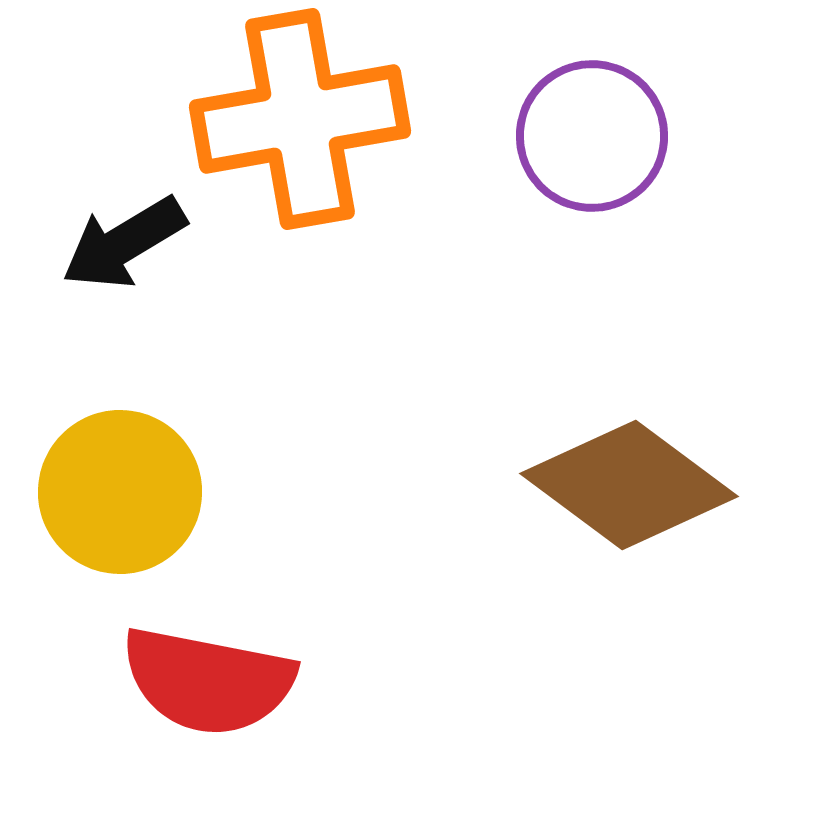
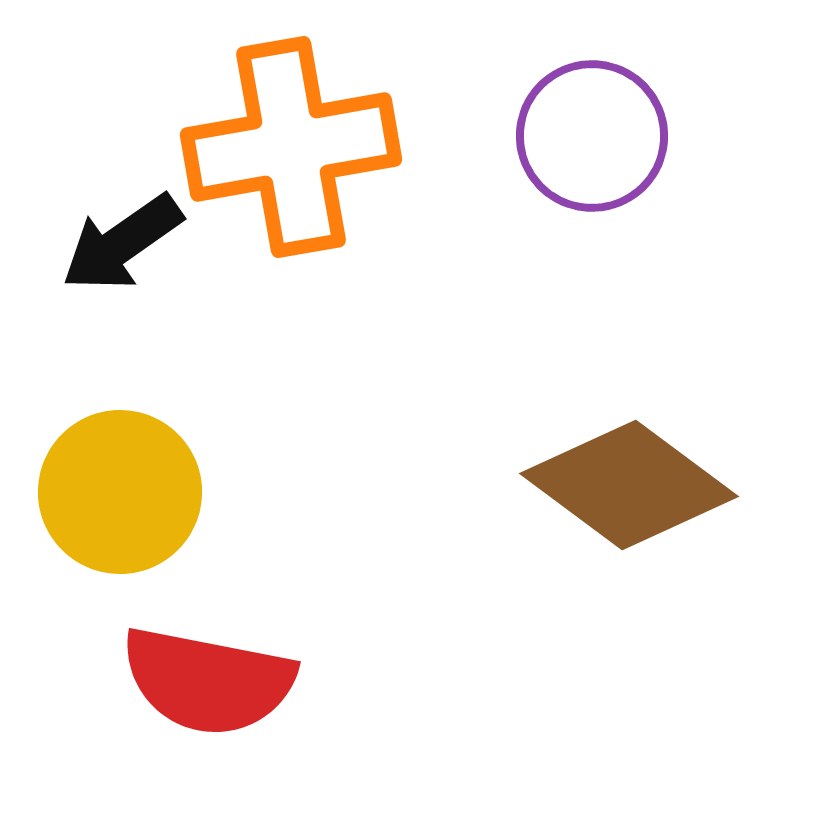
orange cross: moved 9 px left, 28 px down
black arrow: moved 2 px left; rotated 4 degrees counterclockwise
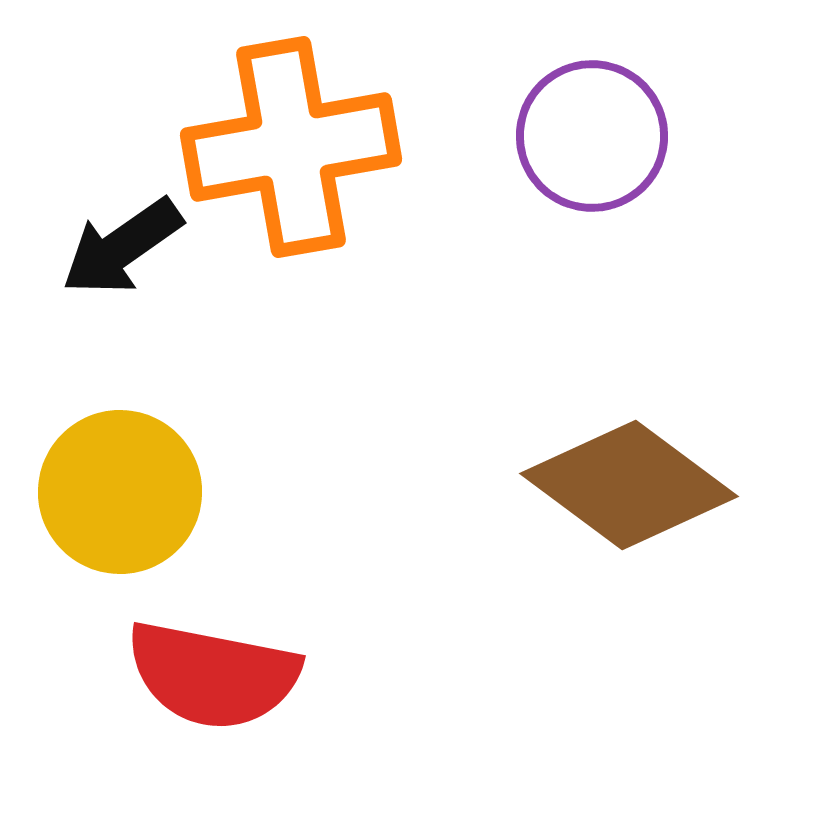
black arrow: moved 4 px down
red semicircle: moved 5 px right, 6 px up
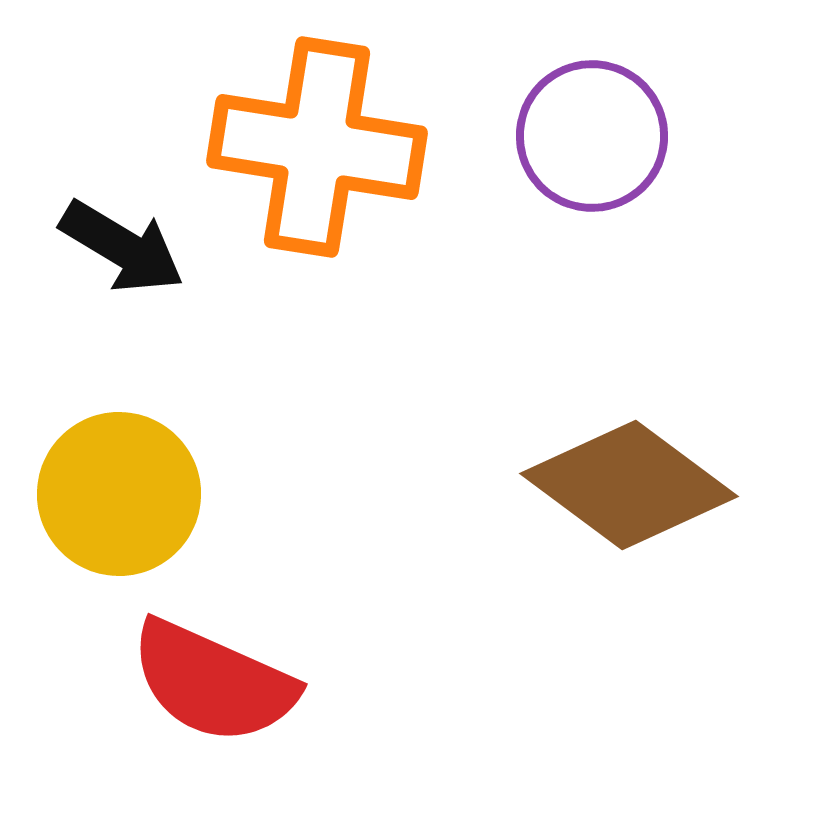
orange cross: moved 26 px right; rotated 19 degrees clockwise
black arrow: rotated 114 degrees counterclockwise
yellow circle: moved 1 px left, 2 px down
red semicircle: moved 7 px down; rotated 13 degrees clockwise
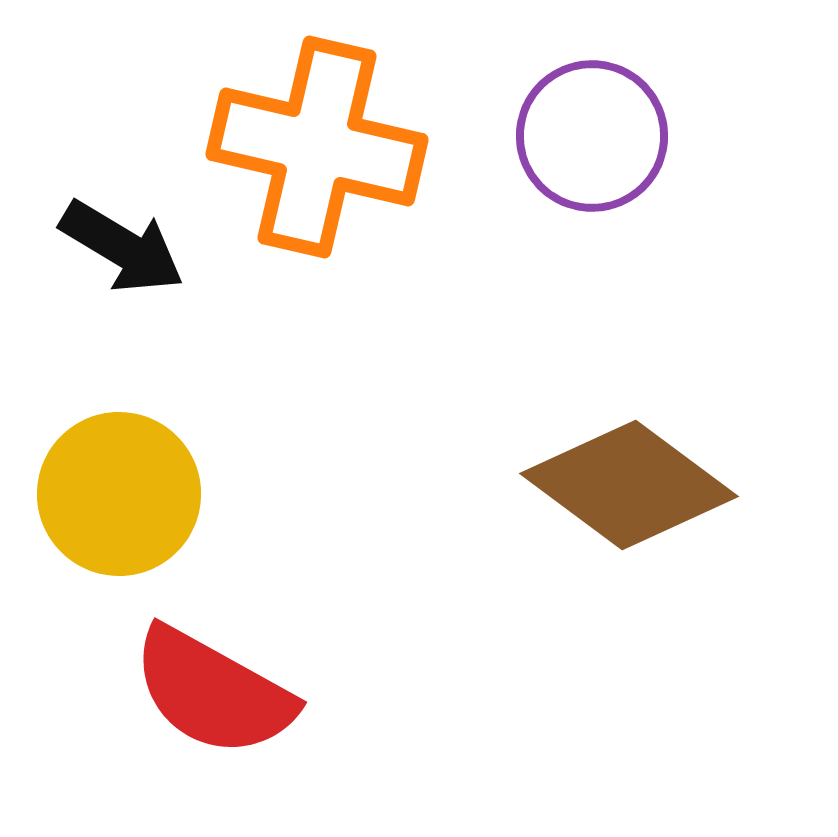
orange cross: rotated 4 degrees clockwise
red semicircle: moved 10 px down; rotated 5 degrees clockwise
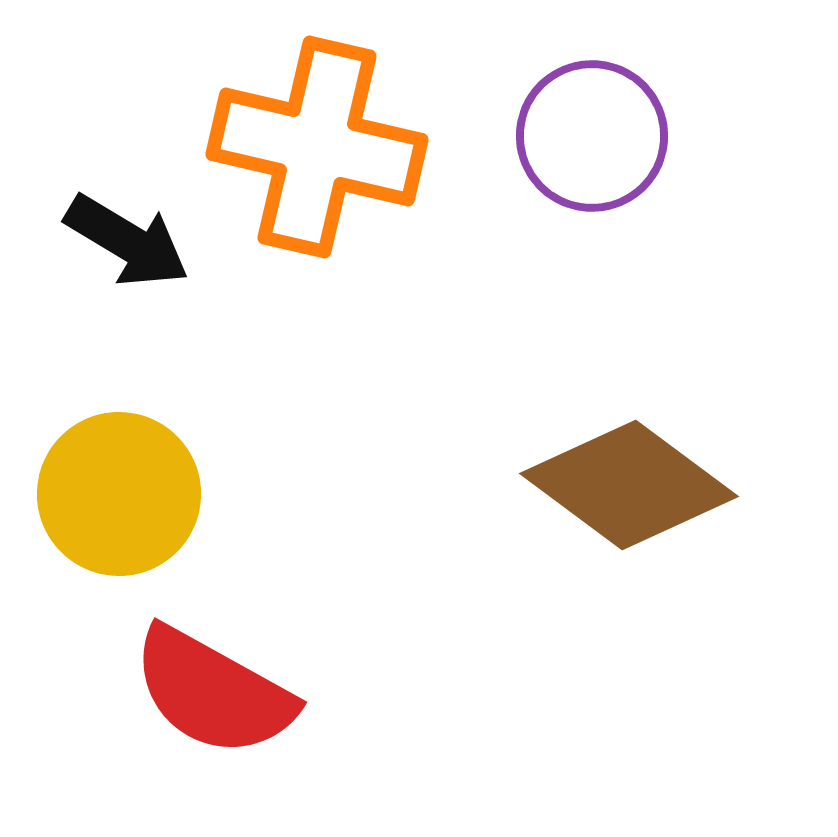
black arrow: moved 5 px right, 6 px up
